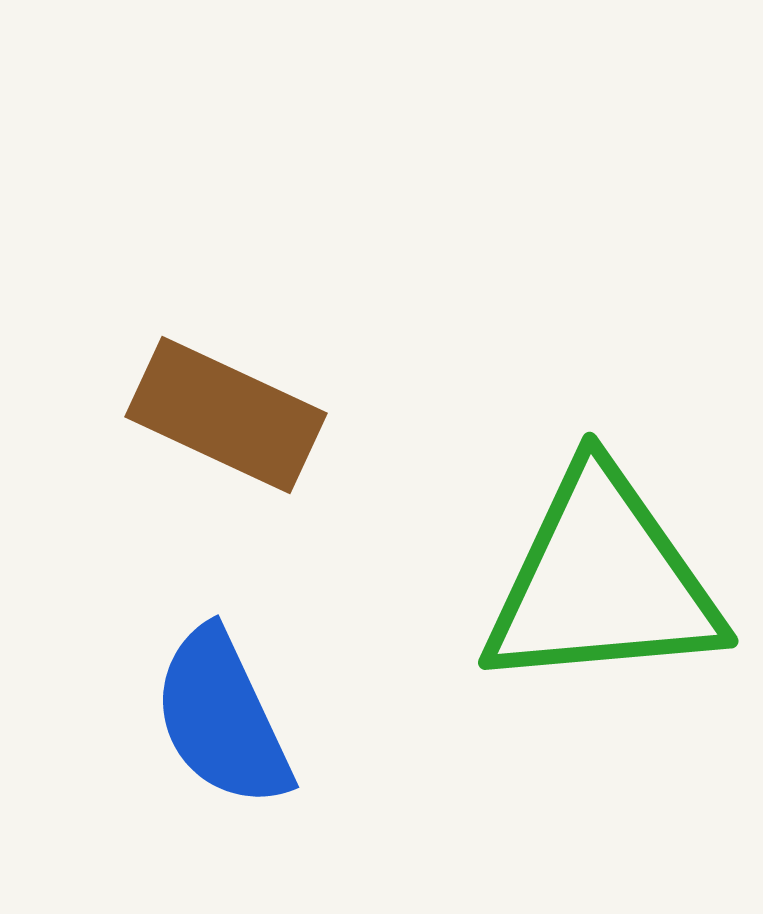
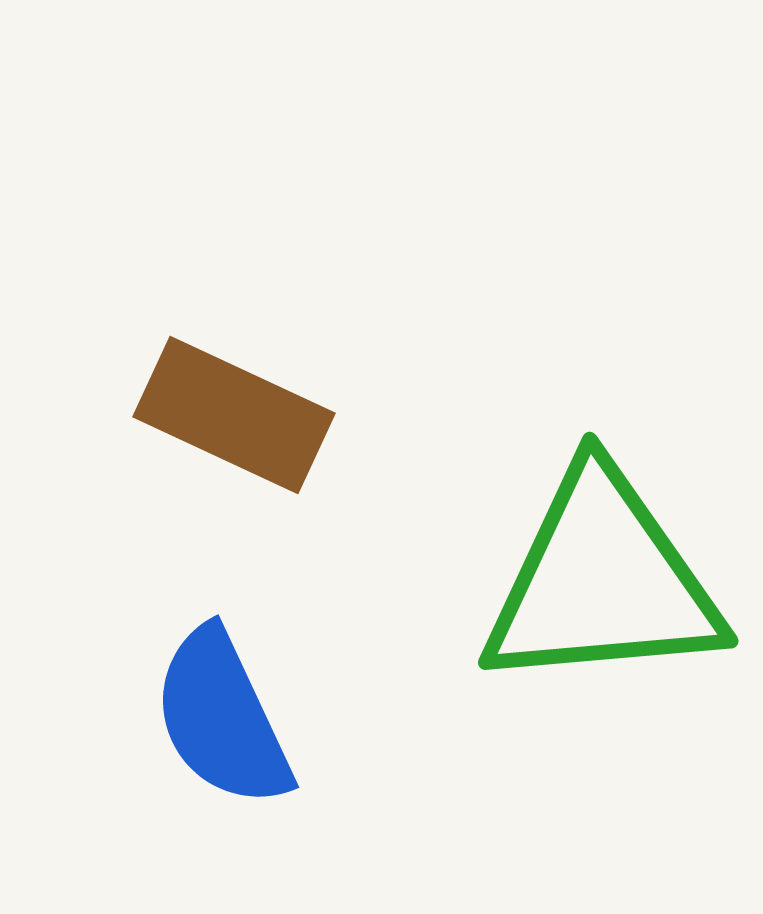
brown rectangle: moved 8 px right
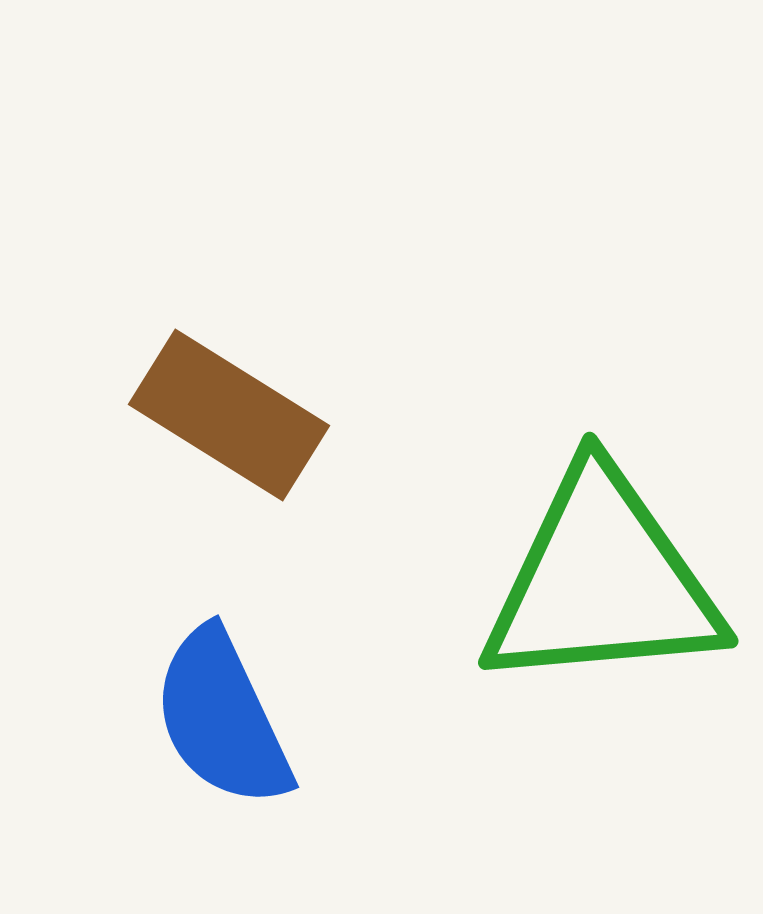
brown rectangle: moved 5 px left; rotated 7 degrees clockwise
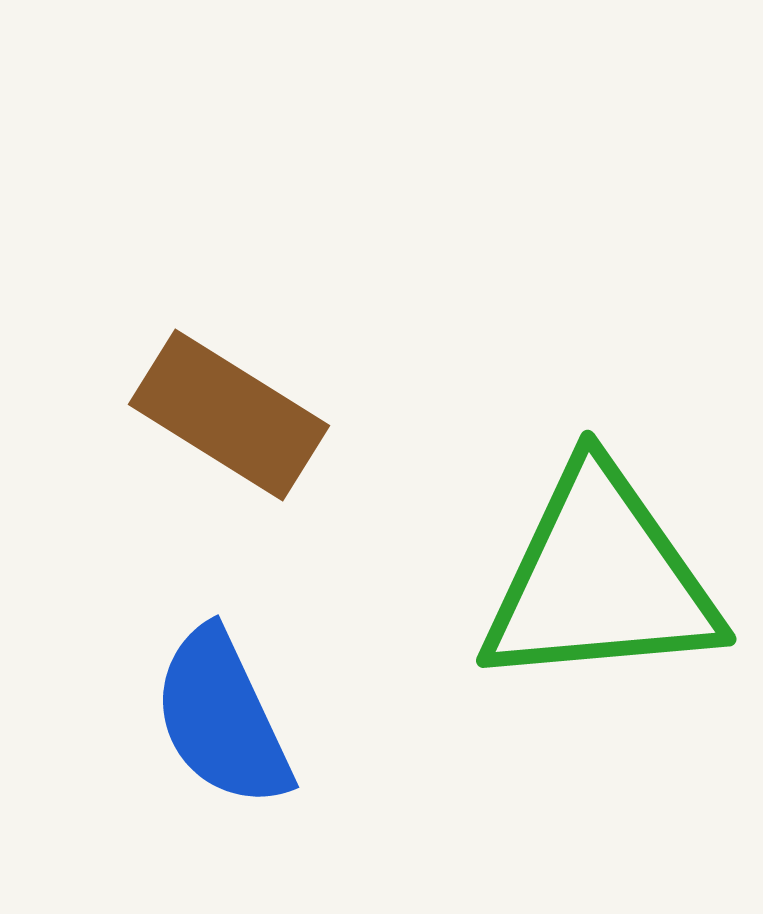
green triangle: moved 2 px left, 2 px up
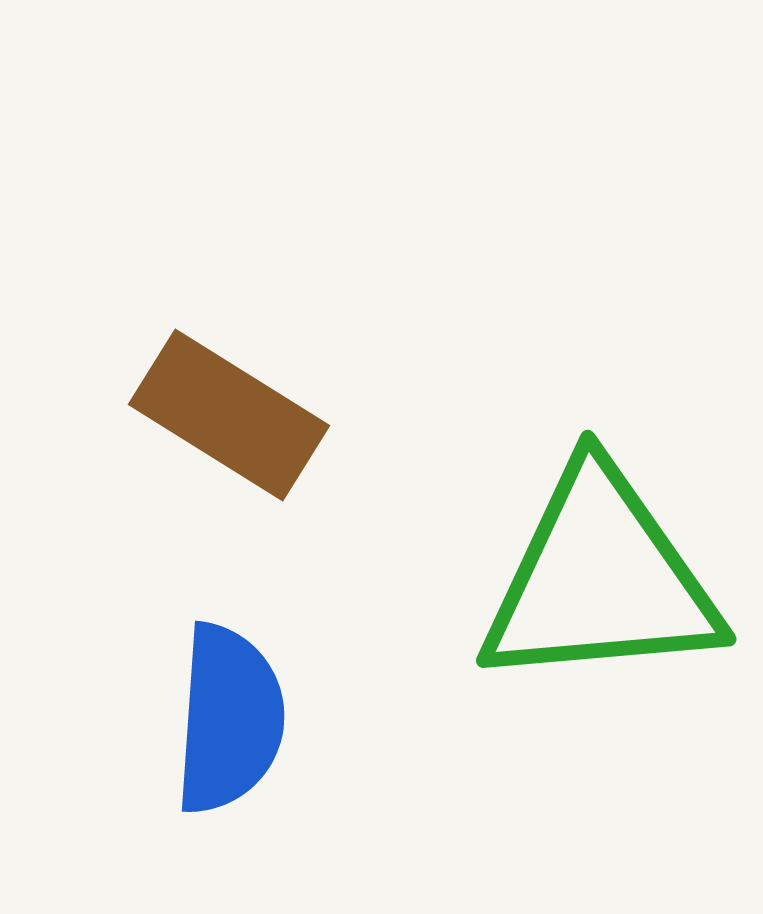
blue semicircle: moved 7 px right, 1 px down; rotated 151 degrees counterclockwise
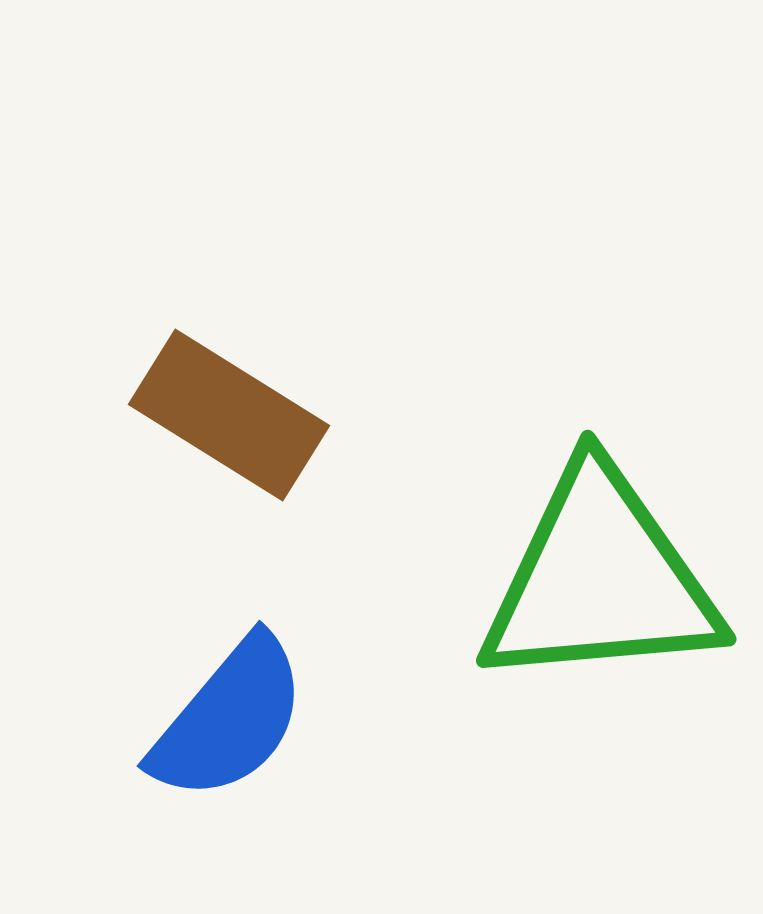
blue semicircle: rotated 36 degrees clockwise
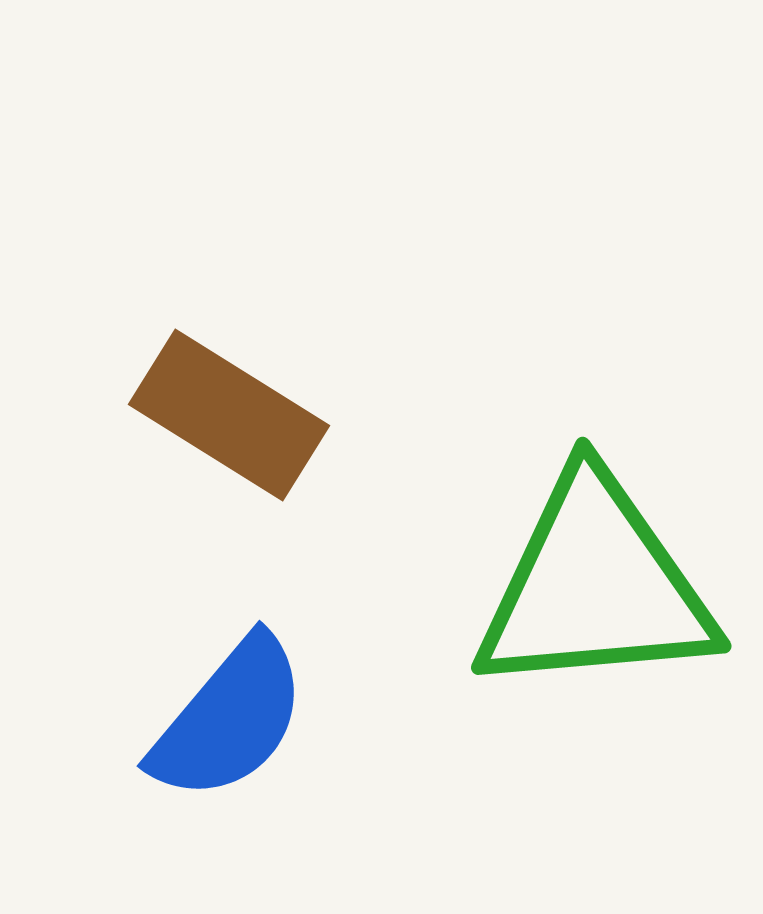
green triangle: moved 5 px left, 7 px down
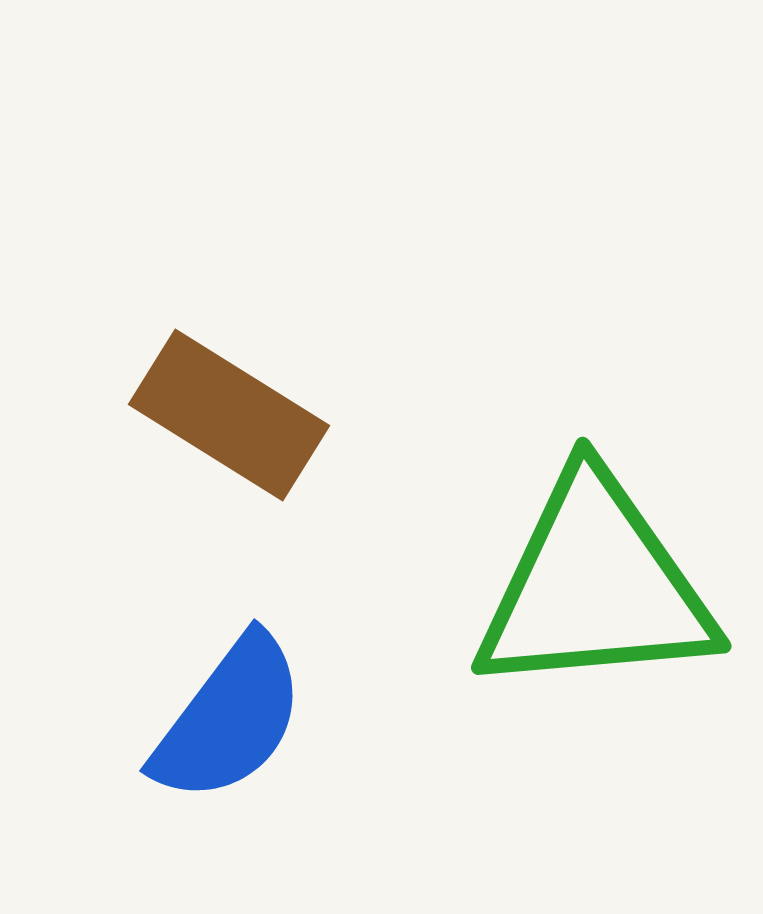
blue semicircle: rotated 3 degrees counterclockwise
